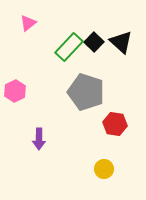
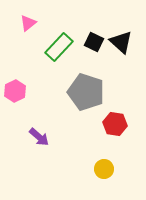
black square: rotated 18 degrees counterclockwise
green rectangle: moved 10 px left
purple arrow: moved 2 px up; rotated 50 degrees counterclockwise
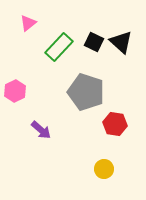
purple arrow: moved 2 px right, 7 px up
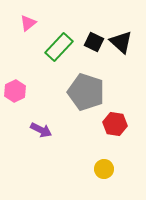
purple arrow: rotated 15 degrees counterclockwise
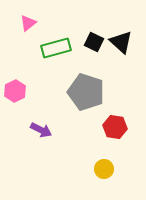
green rectangle: moved 3 px left, 1 px down; rotated 32 degrees clockwise
red hexagon: moved 3 px down
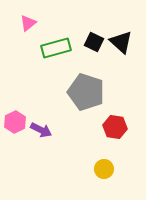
pink hexagon: moved 31 px down
